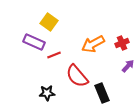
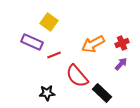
purple rectangle: moved 2 px left
purple arrow: moved 7 px left, 2 px up
black rectangle: rotated 24 degrees counterclockwise
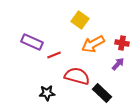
yellow square: moved 31 px right, 2 px up
red cross: rotated 32 degrees clockwise
purple arrow: moved 3 px left
red semicircle: rotated 145 degrees clockwise
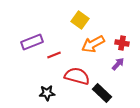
purple rectangle: rotated 45 degrees counterclockwise
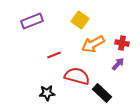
purple rectangle: moved 21 px up
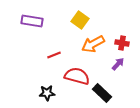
purple rectangle: rotated 30 degrees clockwise
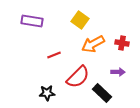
purple arrow: moved 8 px down; rotated 48 degrees clockwise
red semicircle: moved 1 px right, 1 px down; rotated 120 degrees clockwise
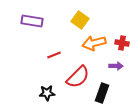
orange arrow: moved 1 px right, 1 px up; rotated 15 degrees clockwise
purple arrow: moved 2 px left, 6 px up
black rectangle: rotated 66 degrees clockwise
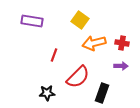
red line: rotated 48 degrees counterclockwise
purple arrow: moved 5 px right
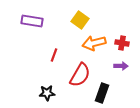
red semicircle: moved 2 px right, 2 px up; rotated 15 degrees counterclockwise
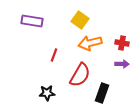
orange arrow: moved 4 px left
purple arrow: moved 1 px right, 2 px up
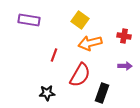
purple rectangle: moved 3 px left, 1 px up
red cross: moved 2 px right, 7 px up
purple arrow: moved 3 px right, 2 px down
